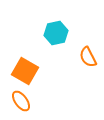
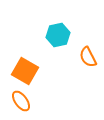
cyan hexagon: moved 2 px right, 2 px down
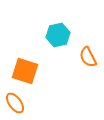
orange square: rotated 12 degrees counterclockwise
orange ellipse: moved 6 px left, 2 px down
